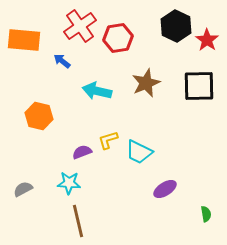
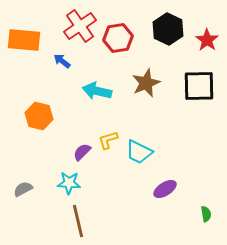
black hexagon: moved 8 px left, 3 px down
purple semicircle: rotated 24 degrees counterclockwise
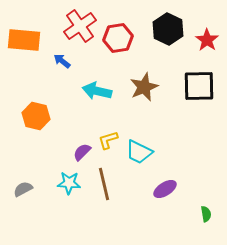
brown star: moved 2 px left, 4 px down
orange hexagon: moved 3 px left
brown line: moved 26 px right, 37 px up
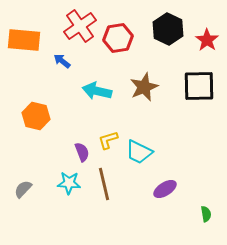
purple semicircle: rotated 114 degrees clockwise
gray semicircle: rotated 18 degrees counterclockwise
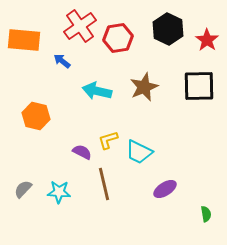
purple semicircle: rotated 42 degrees counterclockwise
cyan star: moved 10 px left, 9 px down
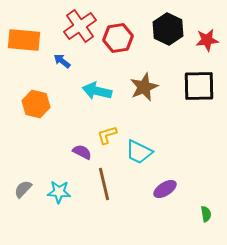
red star: rotated 30 degrees clockwise
orange hexagon: moved 12 px up
yellow L-shape: moved 1 px left, 5 px up
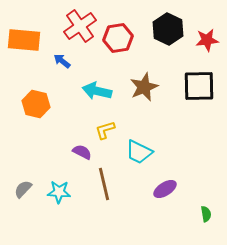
yellow L-shape: moved 2 px left, 5 px up
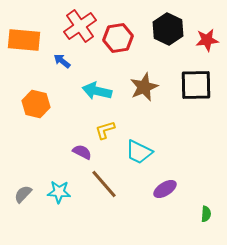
black square: moved 3 px left, 1 px up
brown line: rotated 28 degrees counterclockwise
gray semicircle: moved 5 px down
green semicircle: rotated 14 degrees clockwise
